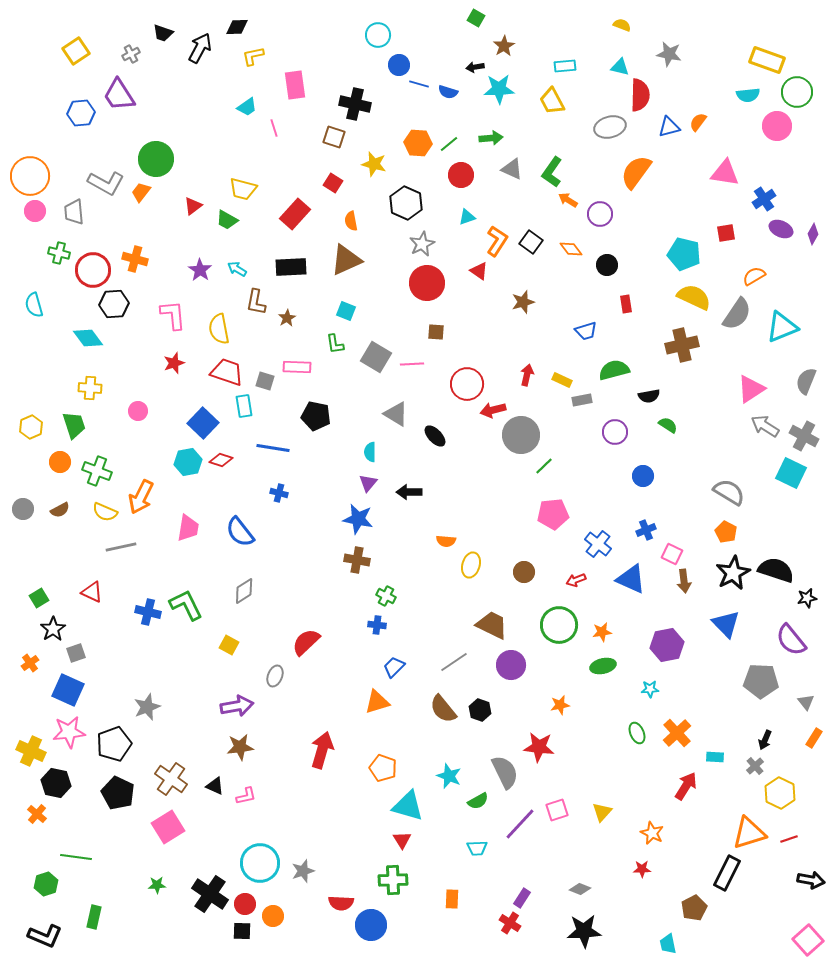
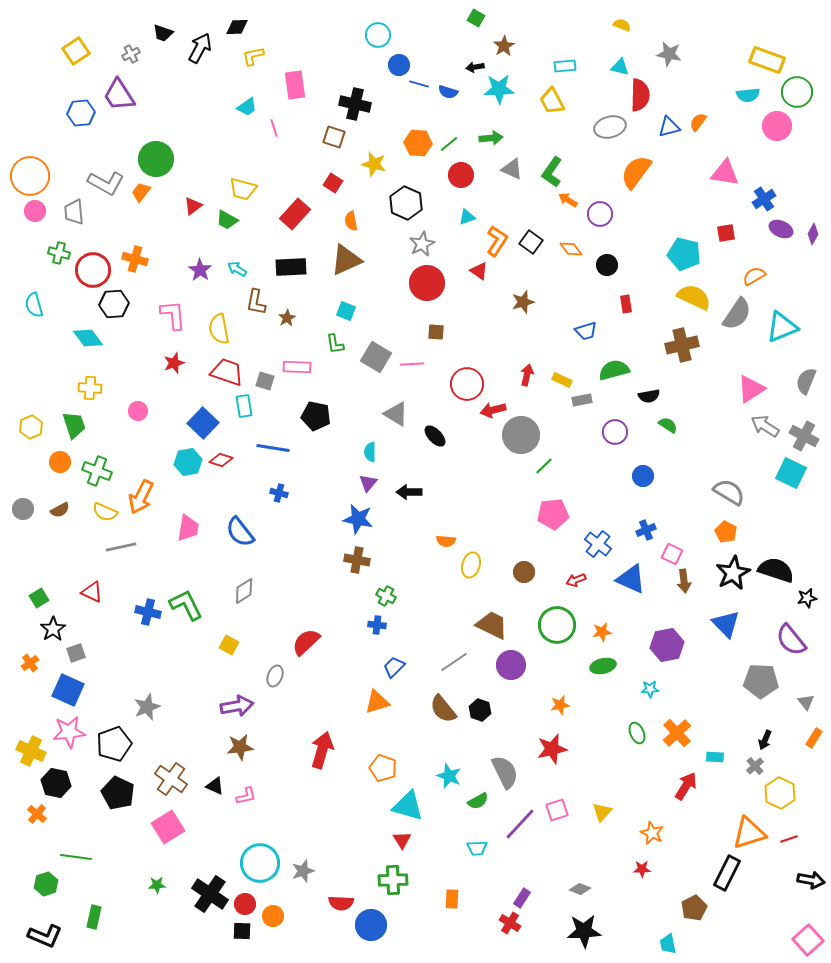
green circle at (559, 625): moved 2 px left
red star at (539, 747): moved 13 px right, 2 px down; rotated 20 degrees counterclockwise
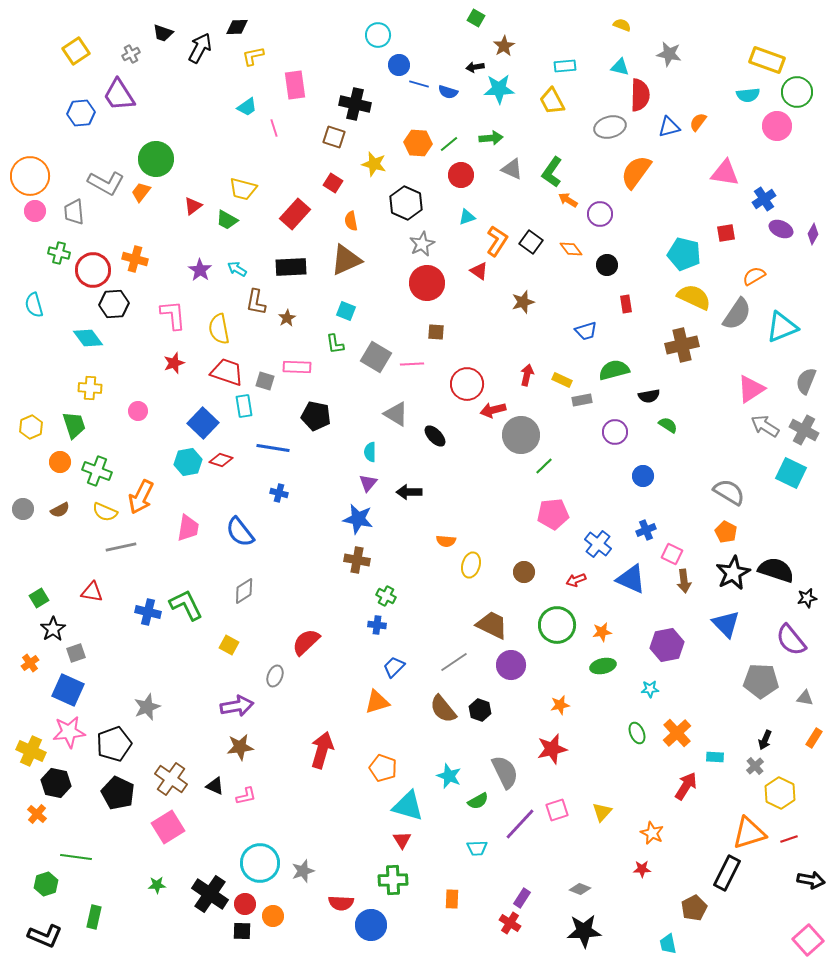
gray cross at (804, 436): moved 6 px up
red triangle at (92, 592): rotated 15 degrees counterclockwise
gray triangle at (806, 702): moved 1 px left, 4 px up; rotated 42 degrees counterclockwise
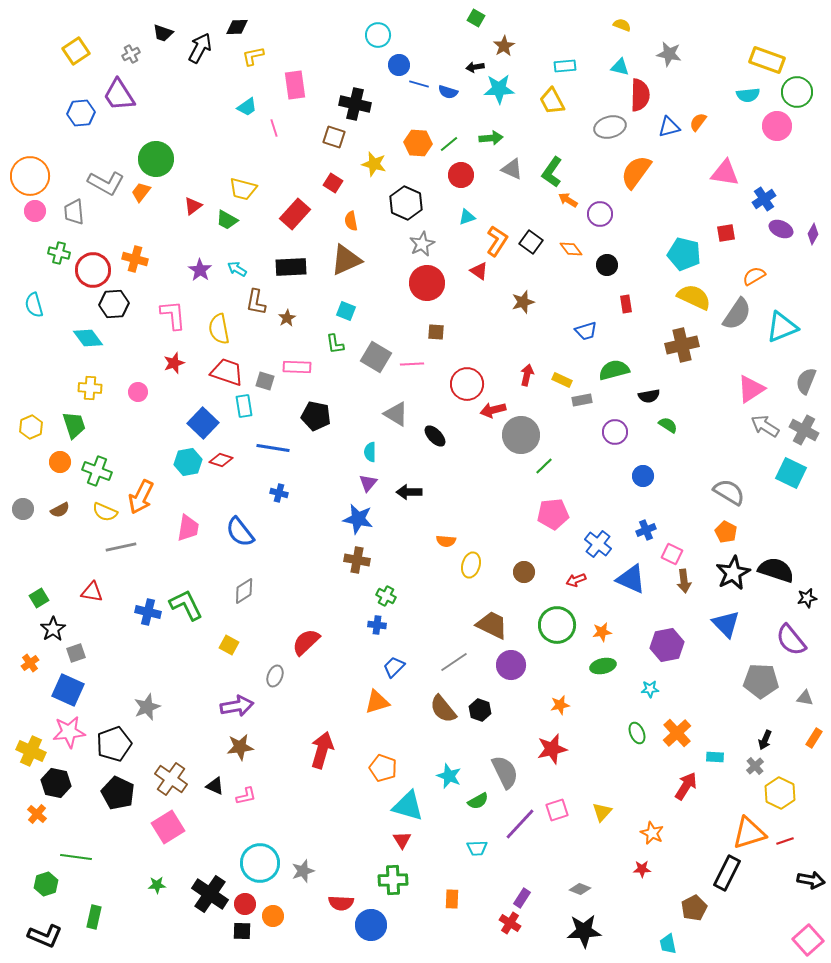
pink circle at (138, 411): moved 19 px up
red line at (789, 839): moved 4 px left, 2 px down
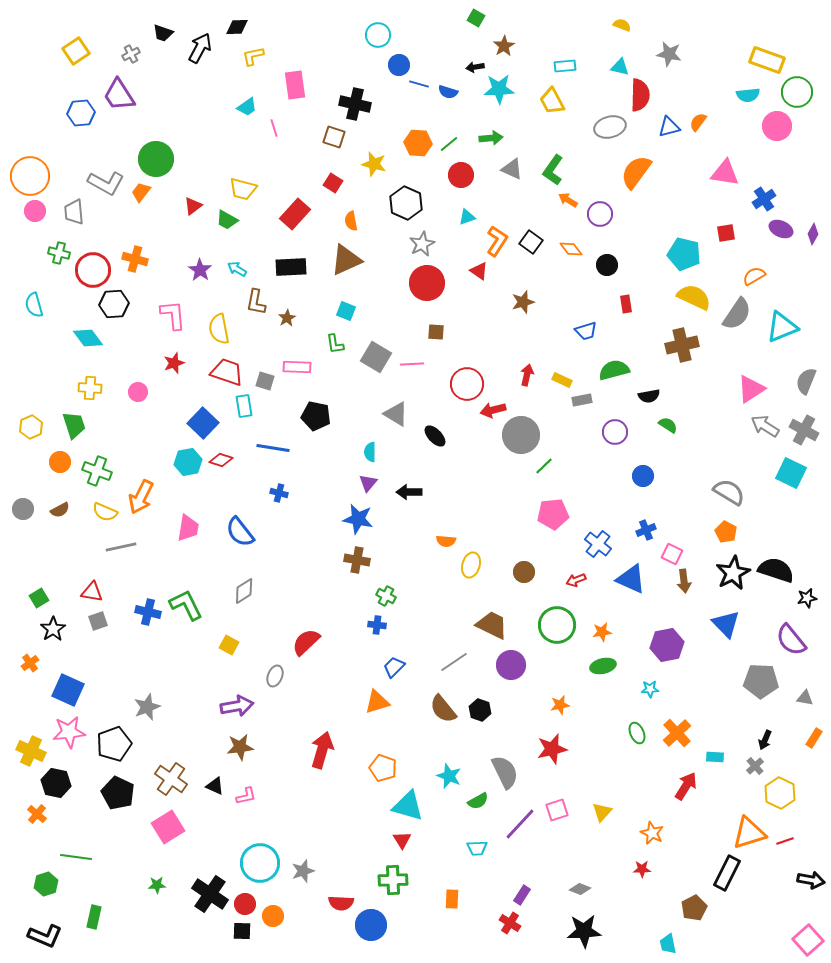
green L-shape at (552, 172): moved 1 px right, 2 px up
gray square at (76, 653): moved 22 px right, 32 px up
purple rectangle at (522, 898): moved 3 px up
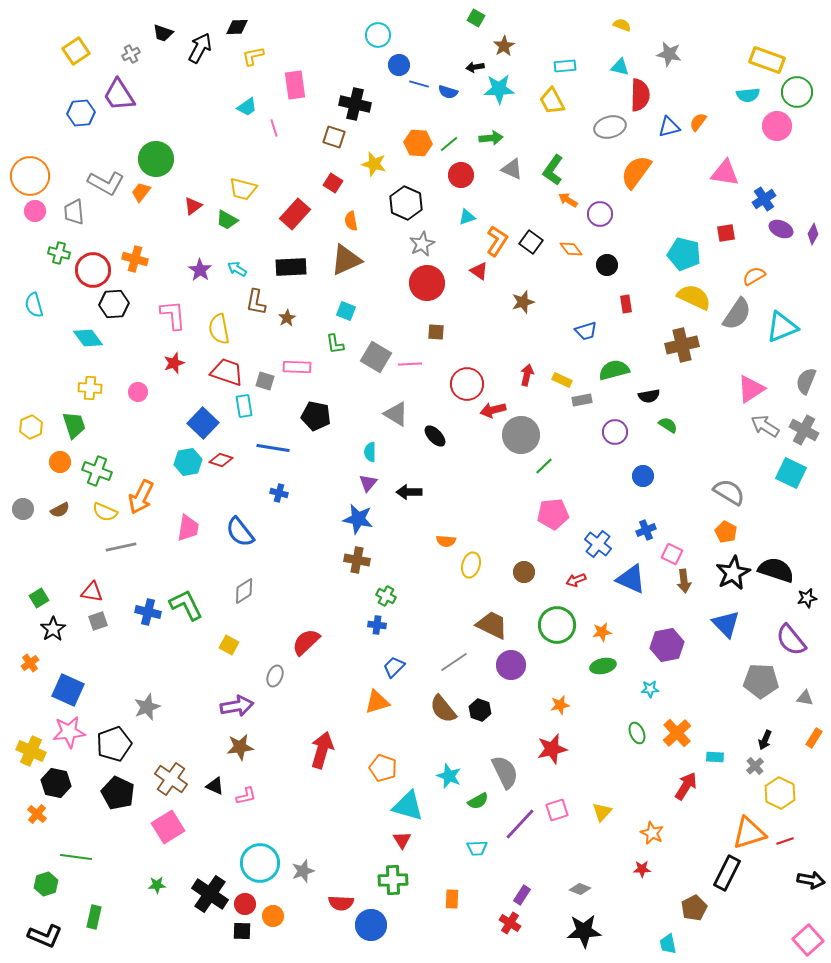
pink line at (412, 364): moved 2 px left
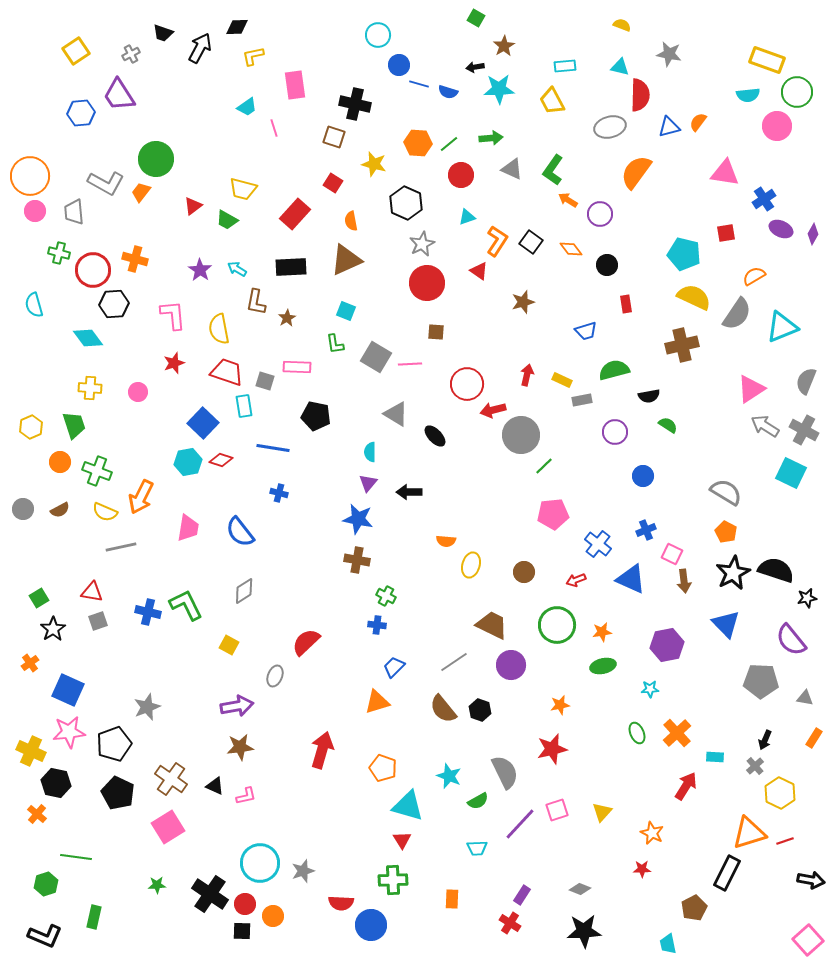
gray semicircle at (729, 492): moved 3 px left
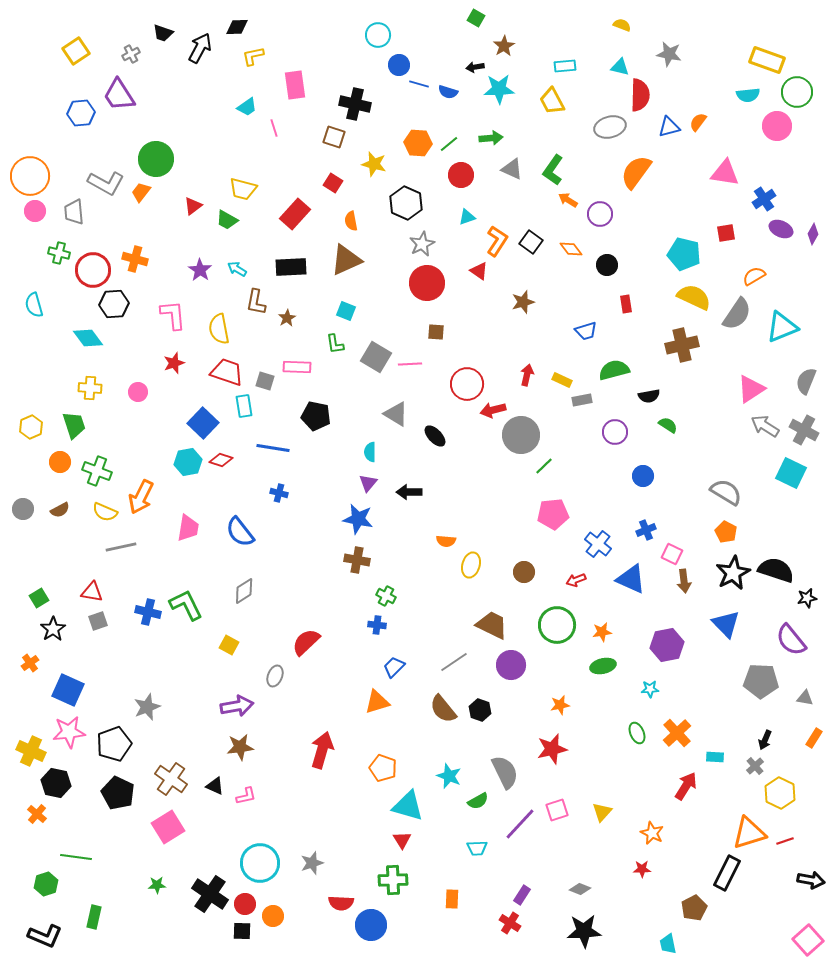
gray star at (303, 871): moved 9 px right, 8 px up
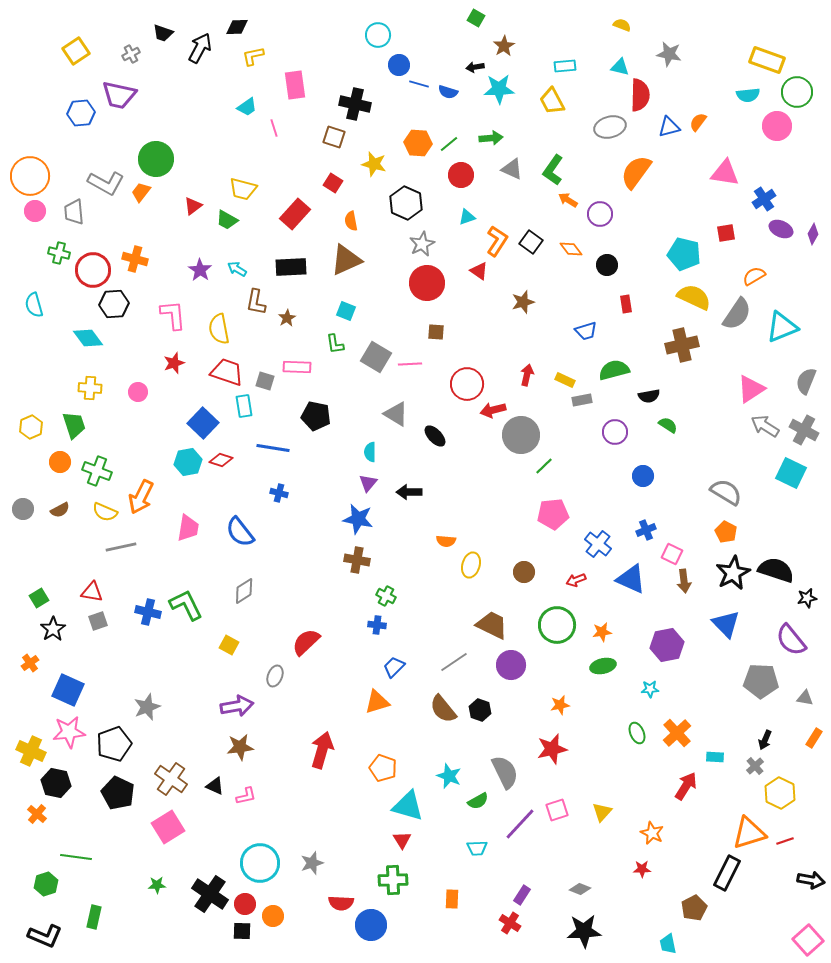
purple trapezoid at (119, 95): rotated 45 degrees counterclockwise
yellow rectangle at (562, 380): moved 3 px right
